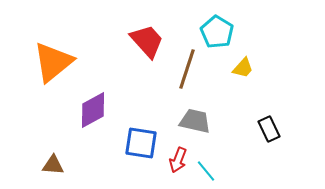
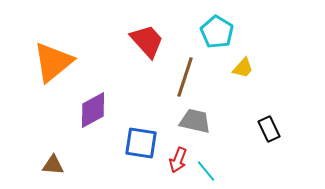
brown line: moved 2 px left, 8 px down
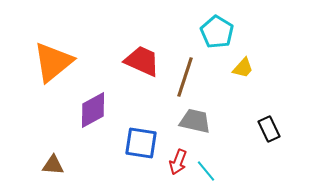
red trapezoid: moved 5 px left, 20 px down; rotated 24 degrees counterclockwise
red arrow: moved 2 px down
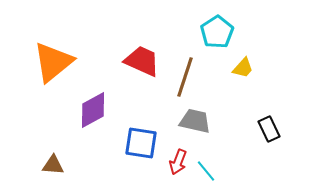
cyan pentagon: rotated 8 degrees clockwise
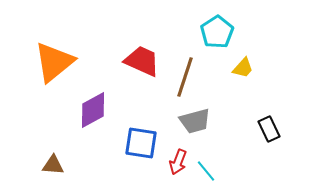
orange triangle: moved 1 px right
gray trapezoid: rotated 152 degrees clockwise
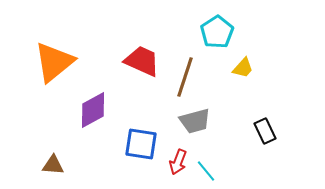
black rectangle: moved 4 px left, 2 px down
blue square: moved 1 px down
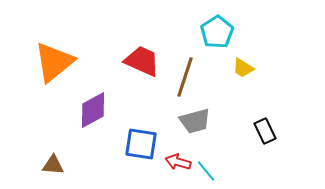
yellow trapezoid: rotated 80 degrees clockwise
red arrow: rotated 85 degrees clockwise
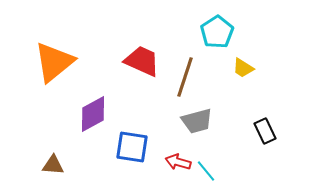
purple diamond: moved 4 px down
gray trapezoid: moved 2 px right
blue square: moved 9 px left, 3 px down
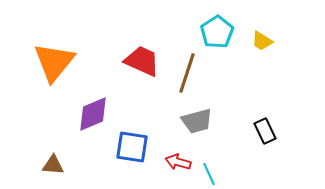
orange triangle: rotated 12 degrees counterclockwise
yellow trapezoid: moved 19 px right, 27 px up
brown line: moved 2 px right, 4 px up
purple diamond: rotated 6 degrees clockwise
cyan line: moved 3 px right, 3 px down; rotated 15 degrees clockwise
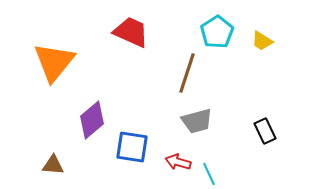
red trapezoid: moved 11 px left, 29 px up
purple diamond: moved 1 px left, 6 px down; rotated 18 degrees counterclockwise
